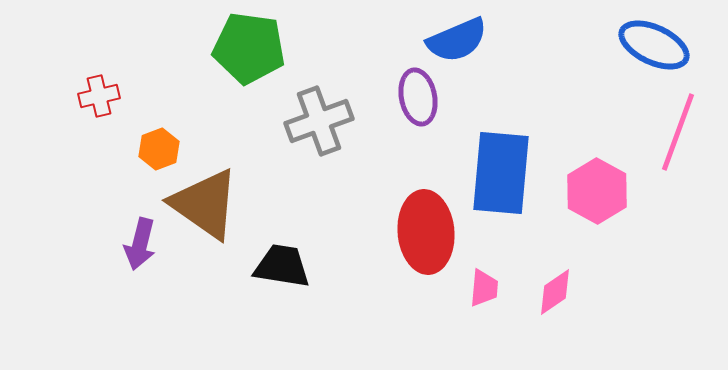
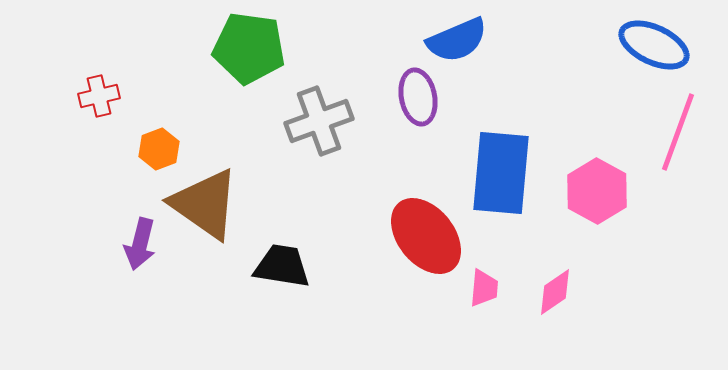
red ellipse: moved 4 px down; rotated 34 degrees counterclockwise
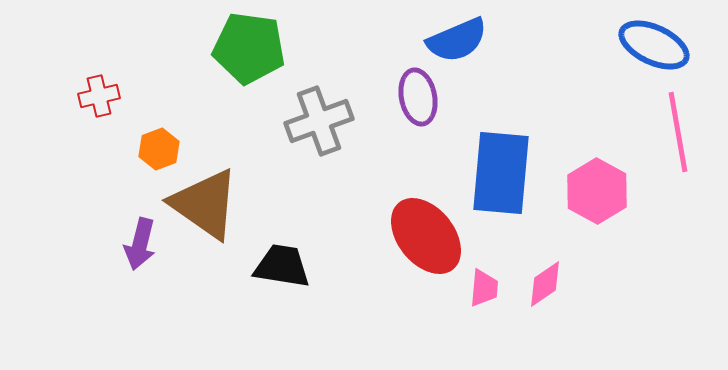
pink line: rotated 30 degrees counterclockwise
pink diamond: moved 10 px left, 8 px up
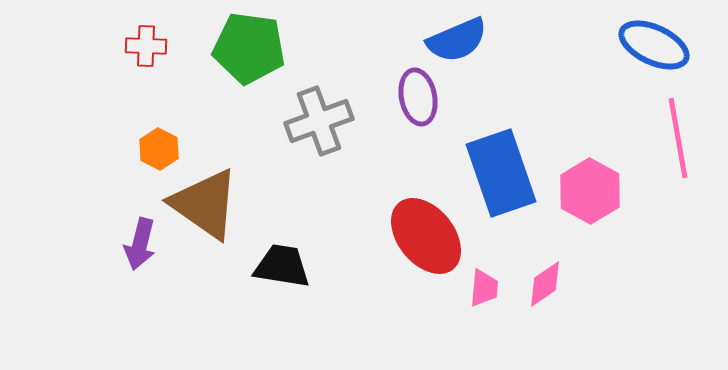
red cross: moved 47 px right, 50 px up; rotated 15 degrees clockwise
pink line: moved 6 px down
orange hexagon: rotated 12 degrees counterclockwise
blue rectangle: rotated 24 degrees counterclockwise
pink hexagon: moved 7 px left
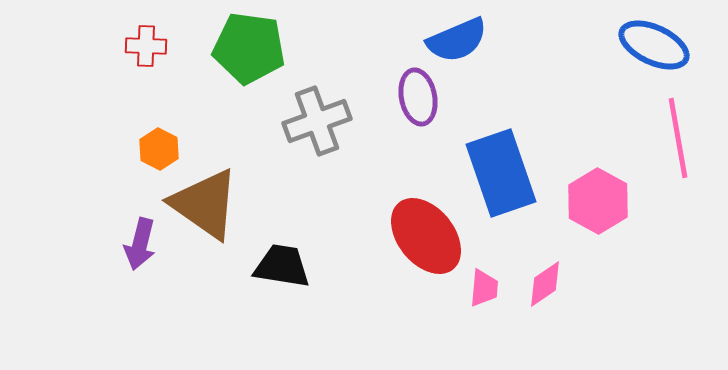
gray cross: moved 2 px left
pink hexagon: moved 8 px right, 10 px down
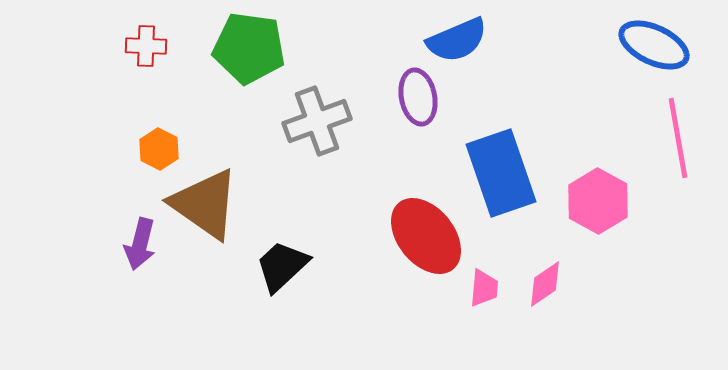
black trapezoid: rotated 52 degrees counterclockwise
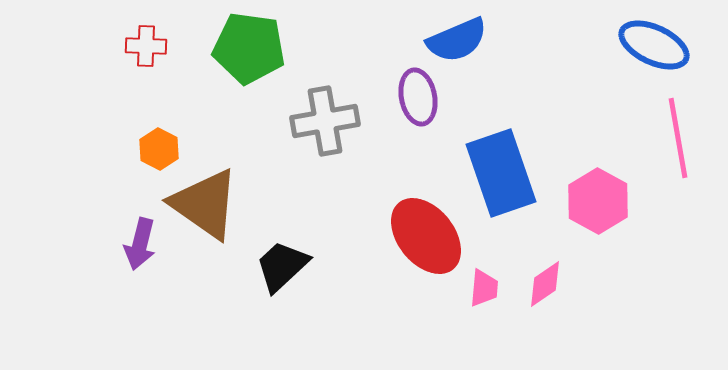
gray cross: moved 8 px right; rotated 10 degrees clockwise
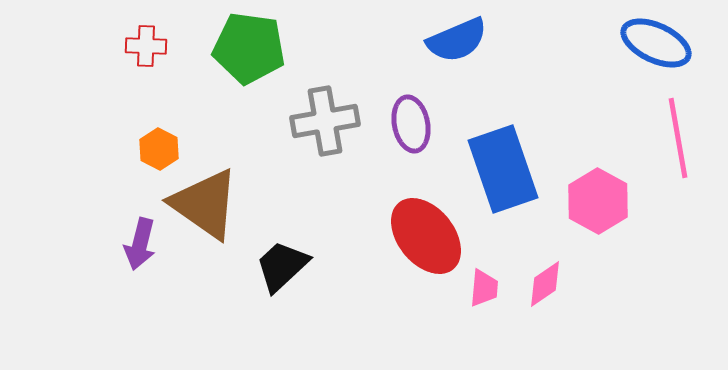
blue ellipse: moved 2 px right, 2 px up
purple ellipse: moved 7 px left, 27 px down
blue rectangle: moved 2 px right, 4 px up
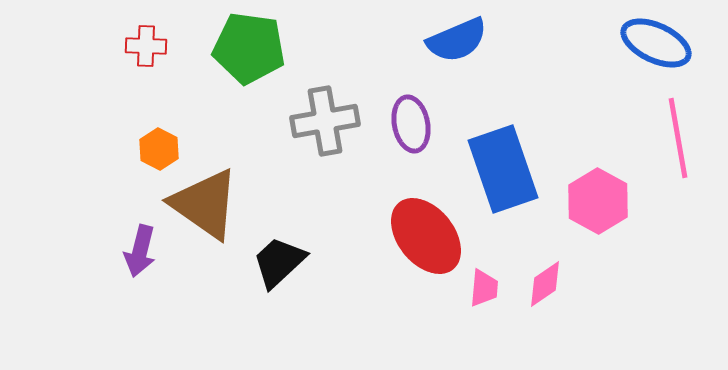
purple arrow: moved 7 px down
black trapezoid: moved 3 px left, 4 px up
